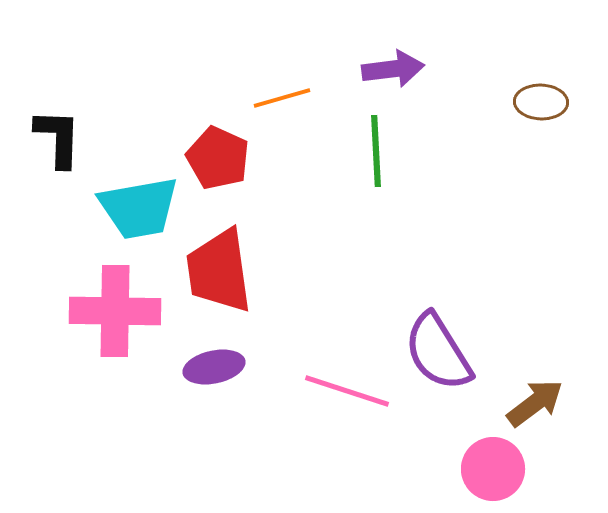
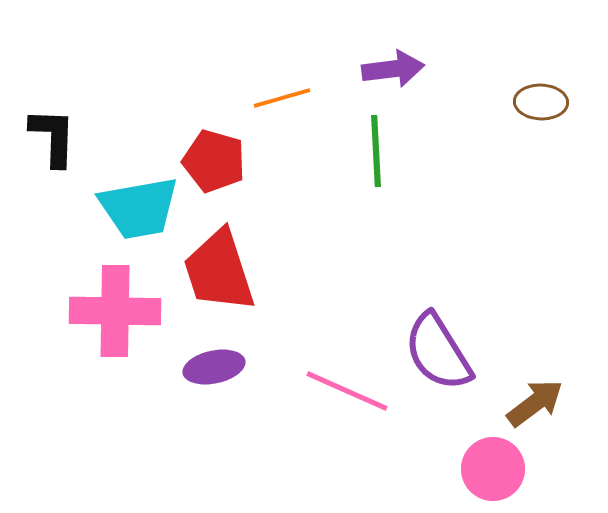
black L-shape: moved 5 px left, 1 px up
red pentagon: moved 4 px left, 3 px down; rotated 8 degrees counterclockwise
red trapezoid: rotated 10 degrees counterclockwise
pink line: rotated 6 degrees clockwise
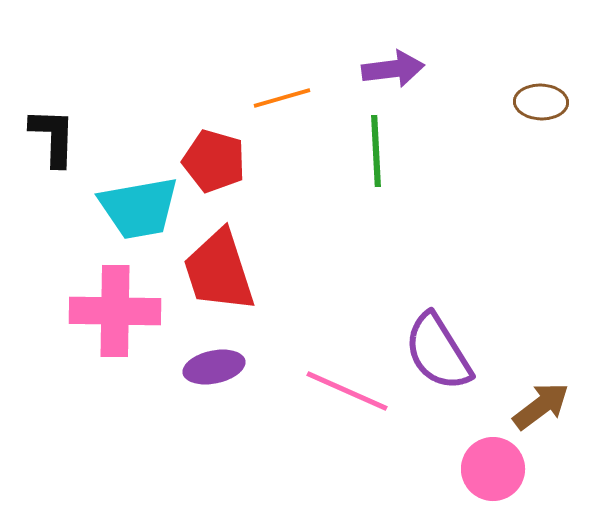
brown arrow: moved 6 px right, 3 px down
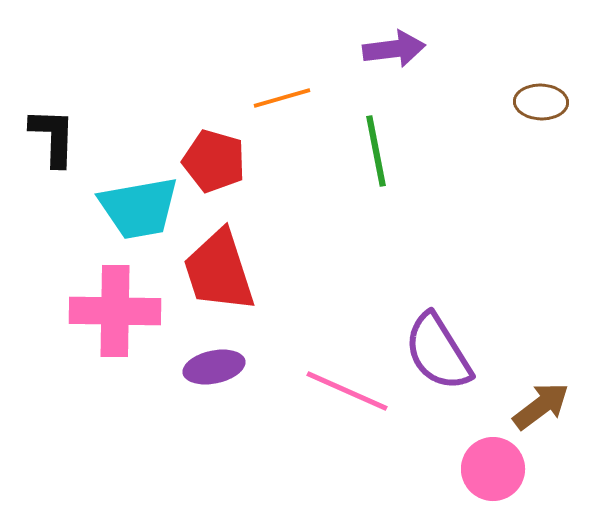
purple arrow: moved 1 px right, 20 px up
green line: rotated 8 degrees counterclockwise
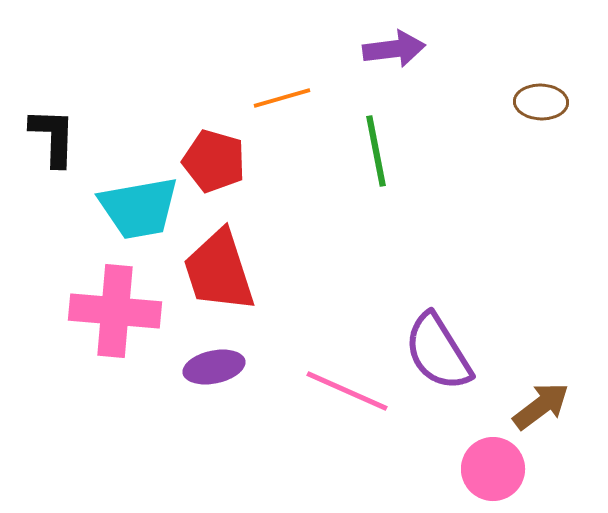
pink cross: rotated 4 degrees clockwise
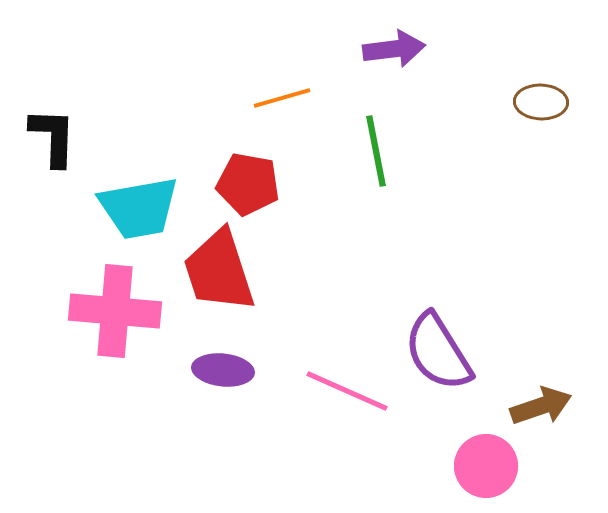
red pentagon: moved 34 px right, 23 px down; rotated 6 degrees counterclockwise
purple ellipse: moved 9 px right, 3 px down; rotated 18 degrees clockwise
brown arrow: rotated 18 degrees clockwise
pink circle: moved 7 px left, 3 px up
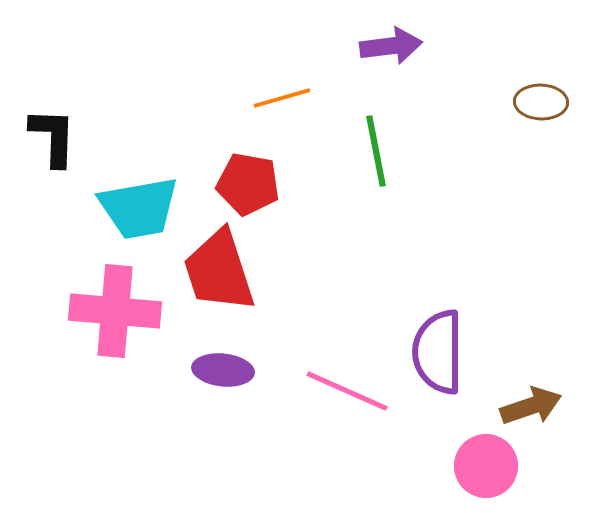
purple arrow: moved 3 px left, 3 px up
purple semicircle: rotated 32 degrees clockwise
brown arrow: moved 10 px left
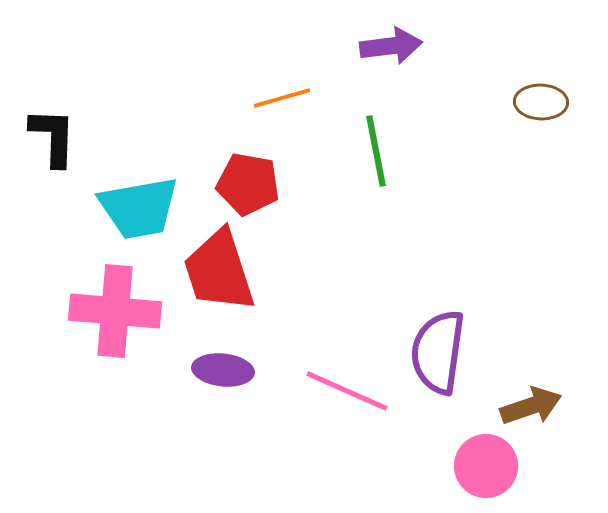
purple semicircle: rotated 8 degrees clockwise
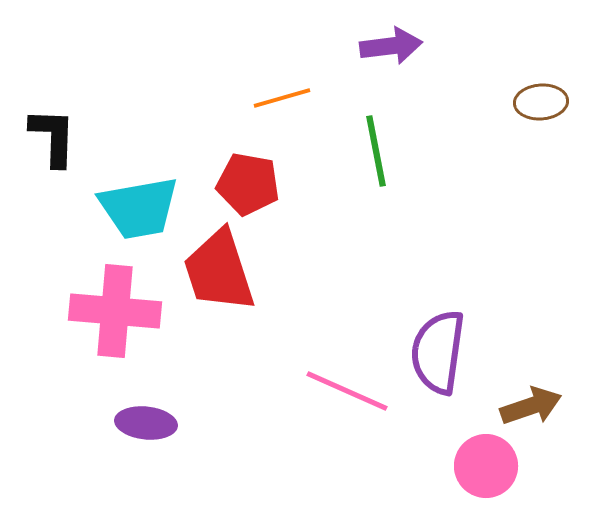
brown ellipse: rotated 6 degrees counterclockwise
purple ellipse: moved 77 px left, 53 px down
